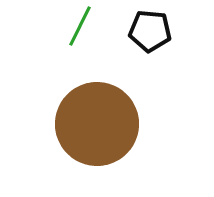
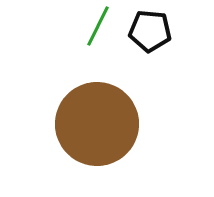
green line: moved 18 px right
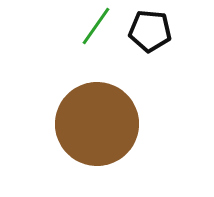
green line: moved 2 px left; rotated 9 degrees clockwise
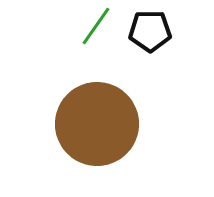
black pentagon: rotated 6 degrees counterclockwise
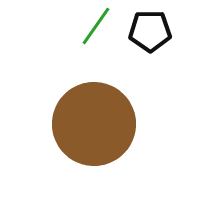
brown circle: moved 3 px left
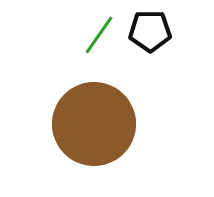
green line: moved 3 px right, 9 px down
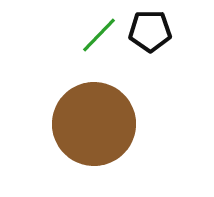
green line: rotated 9 degrees clockwise
